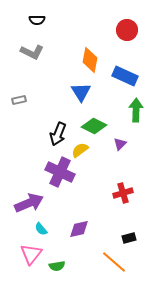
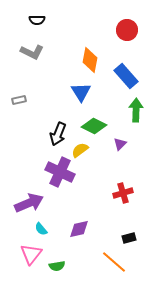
blue rectangle: moved 1 px right; rotated 25 degrees clockwise
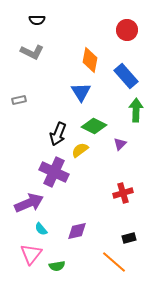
purple cross: moved 6 px left
purple diamond: moved 2 px left, 2 px down
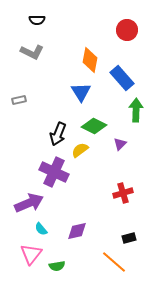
blue rectangle: moved 4 px left, 2 px down
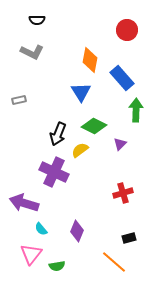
purple arrow: moved 5 px left; rotated 140 degrees counterclockwise
purple diamond: rotated 55 degrees counterclockwise
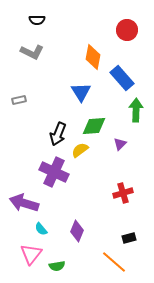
orange diamond: moved 3 px right, 3 px up
green diamond: rotated 30 degrees counterclockwise
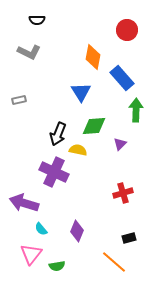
gray L-shape: moved 3 px left
yellow semicircle: moved 2 px left; rotated 48 degrees clockwise
